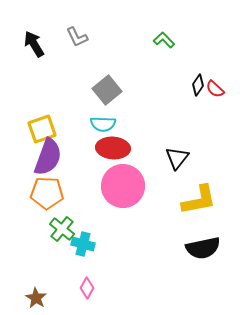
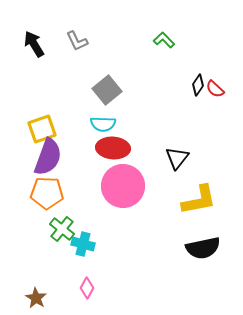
gray L-shape: moved 4 px down
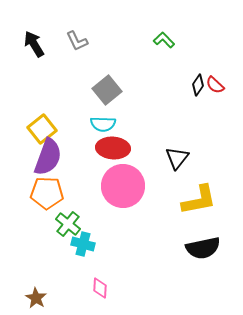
red semicircle: moved 4 px up
yellow square: rotated 20 degrees counterclockwise
green cross: moved 6 px right, 5 px up
pink diamond: moved 13 px right; rotated 25 degrees counterclockwise
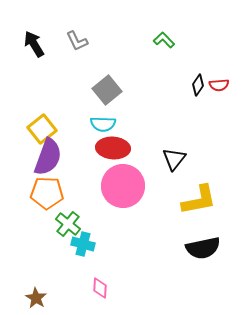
red semicircle: moved 4 px right; rotated 48 degrees counterclockwise
black triangle: moved 3 px left, 1 px down
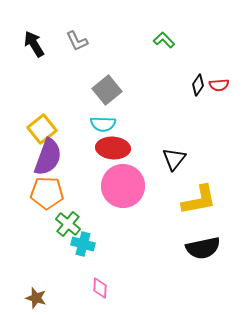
brown star: rotated 15 degrees counterclockwise
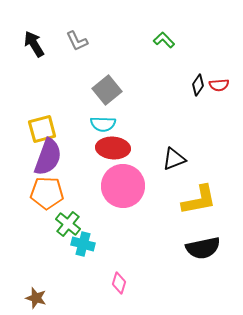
yellow square: rotated 24 degrees clockwise
black triangle: rotated 30 degrees clockwise
pink diamond: moved 19 px right, 5 px up; rotated 15 degrees clockwise
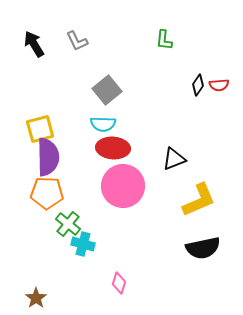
green L-shape: rotated 130 degrees counterclockwise
yellow square: moved 2 px left
purple semicircle: rotated 21 degrees counterclockwise
yellow L-shape: rotated 12 degrees counterclockwise
brown star: rotated 20 degrees clockwise
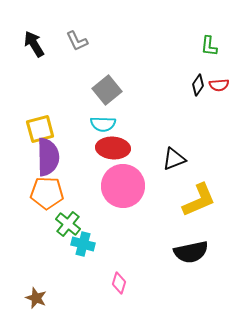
green L-shape: moved 45 px right, 6 px down
black semicircle: moved 12 px left, 4 px down
brown star: rotated 15 degrees counterclockwise
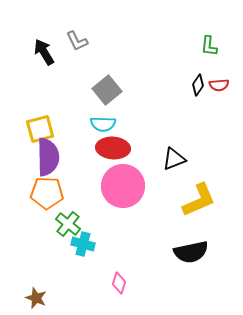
black arrow: moved 10 px right, 8 px down
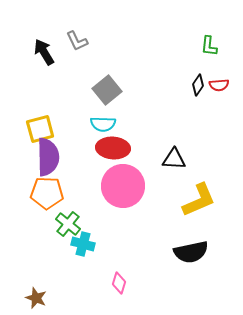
black triangle: rotated 25 degrees clockwise
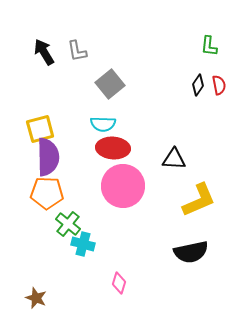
gray L-shape: moved 10 px down; rotated 15 degrees clockwise
red semicircle: rotated 96 degrees counterclockwise
gray square: moved 3 px right, 6 px up
